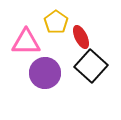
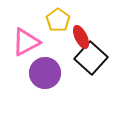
yellow pentagon: moved 2 px right, 2 px up
pink triangle: rotated 28 degrees counterclockwise
black square: moved 8 px up
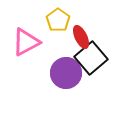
black square: rotated 8 degrees clockwise
purple circle: moved 21 px right
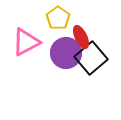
yellow pentagon: moved 2 px up
purple circle: moved 20 px up
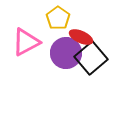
red ellipse: rotated 40 degrees counterclockwise
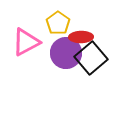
yellow pentagon: moved 5 px down
red ellipse: rotated 25 degrees counterclockwise
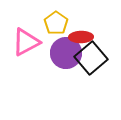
yellow pentagon: moved 2 px left
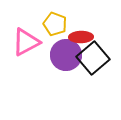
yellow pentagon: moved 1 px left, 1 px down; rotated 15 degrees counterclockwise
purple circle: moved 2 px down
black square: moved 2 px right
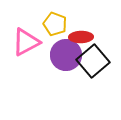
black square: moved 3 px down
